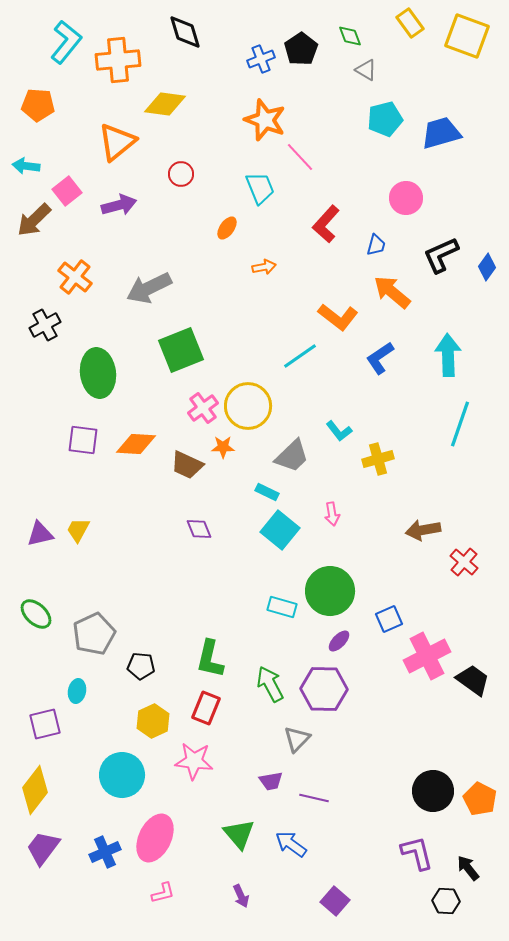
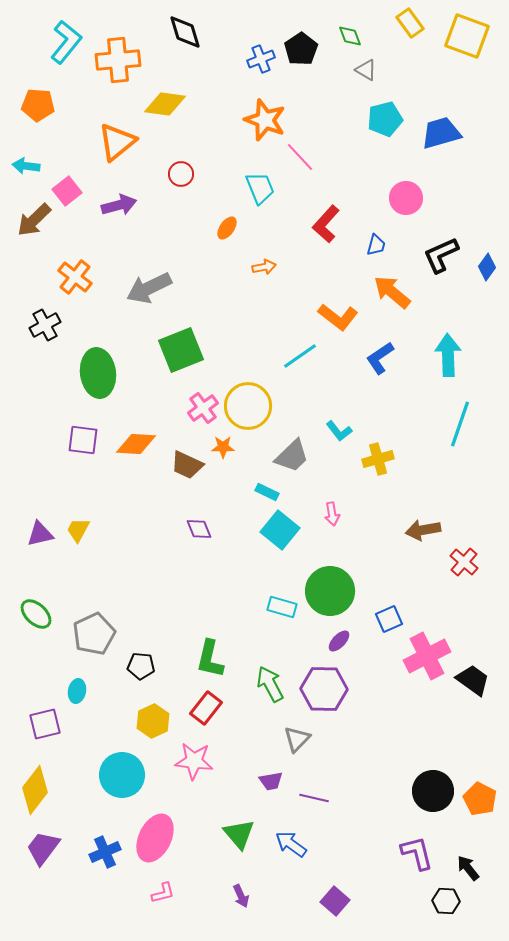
red rectangle at (206, 708): rotated 16 degrees clockwise
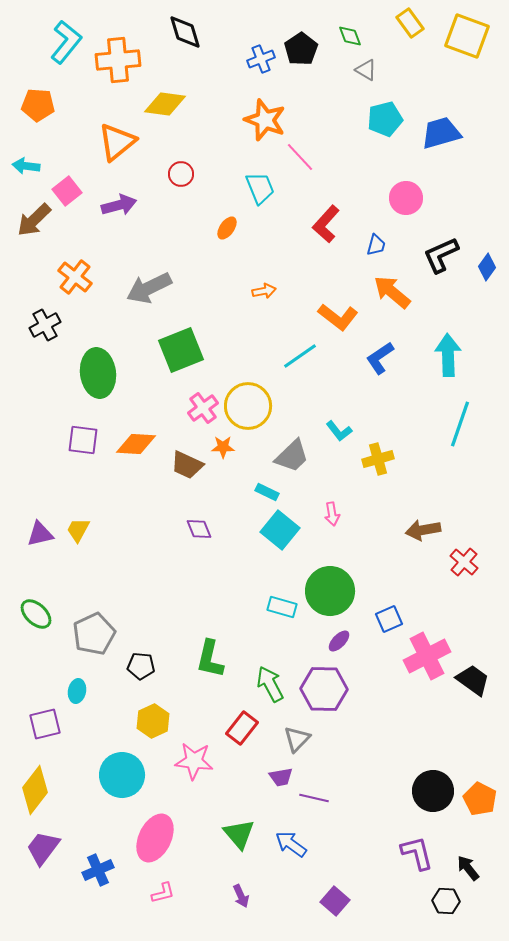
orange arrow at (264, 267): moved 24 px down
red rectangle at (206, 708): moved 36 px right, 20 px down
purple trapezoid at (271, 781): moved 10 px right, 4 px up
blue cross at (105, 852): moved 7 px left, 18 px down
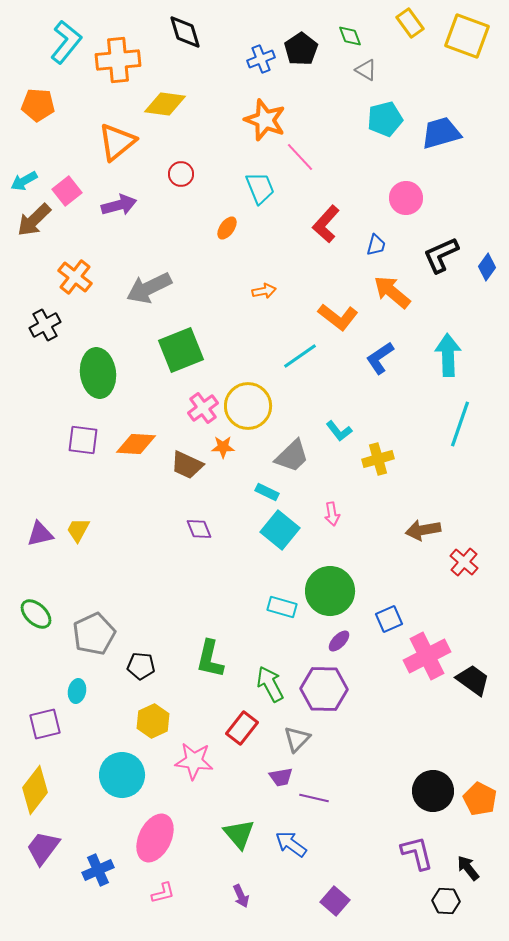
cyan arrow at (26, 166): moved 2 px left, 15 px down; rotated 36 degrees counterclockwise
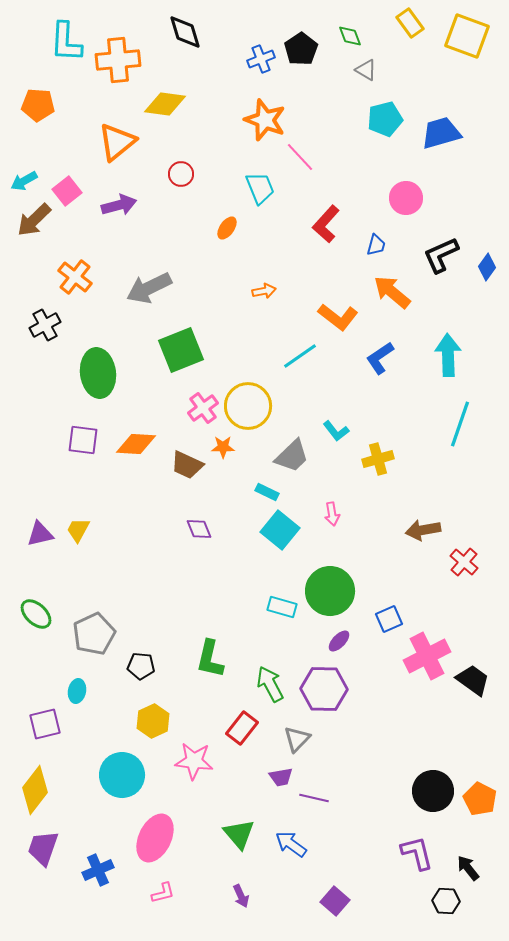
cyan L-shape at (66, 42): rotated 144 degrees clockwise
cyan L-shape at (339, 431): moved 3 px left
purple trapezoid at (43, 848): rotated 18 degrees counterclockwise
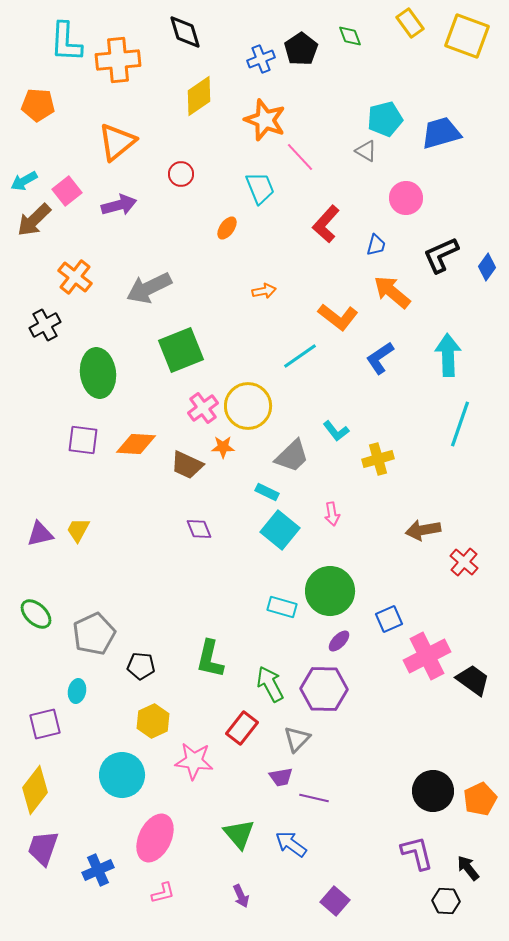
gray triangle at (366, 70): moved 81 px down
yellow diamond at (165, 104): moved 34 px right, 8 px up; rotated 42 degrees counterclockwise
orange pentagon at (480, 799): rotated 20 degrees clockwise
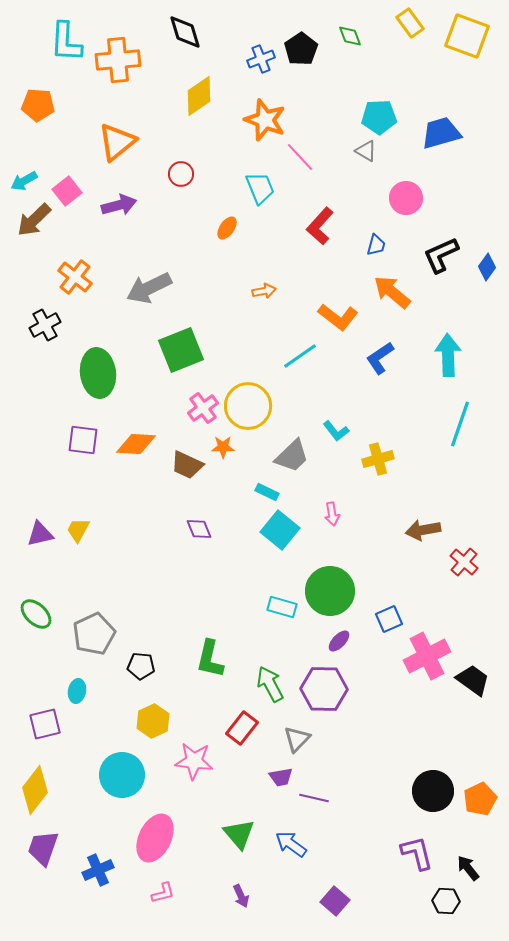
cyan pentagon at (385, 119): moved 6 px left, 2 px up; rotated 12 degrees clockwise
red L-shape at (326, 224): moved 6 px left, 2 px down
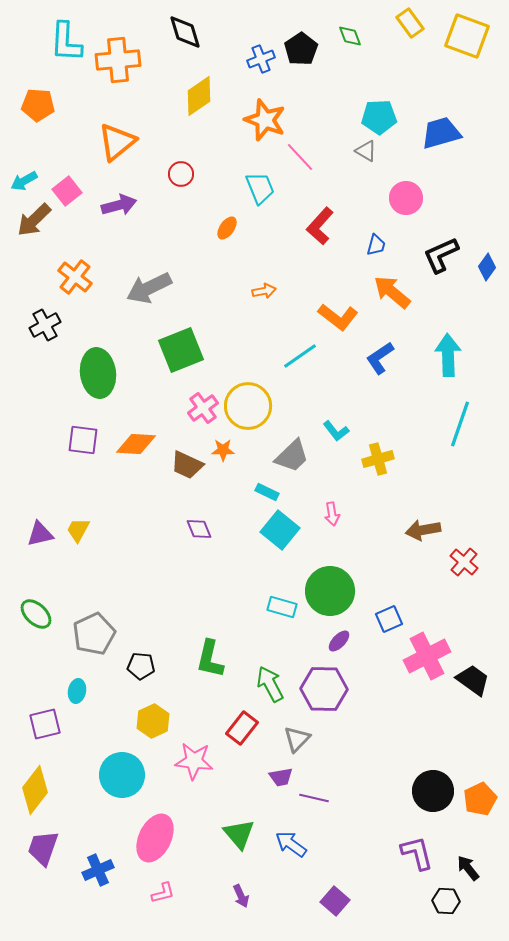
orange star at (223, 447): moved 3 px down
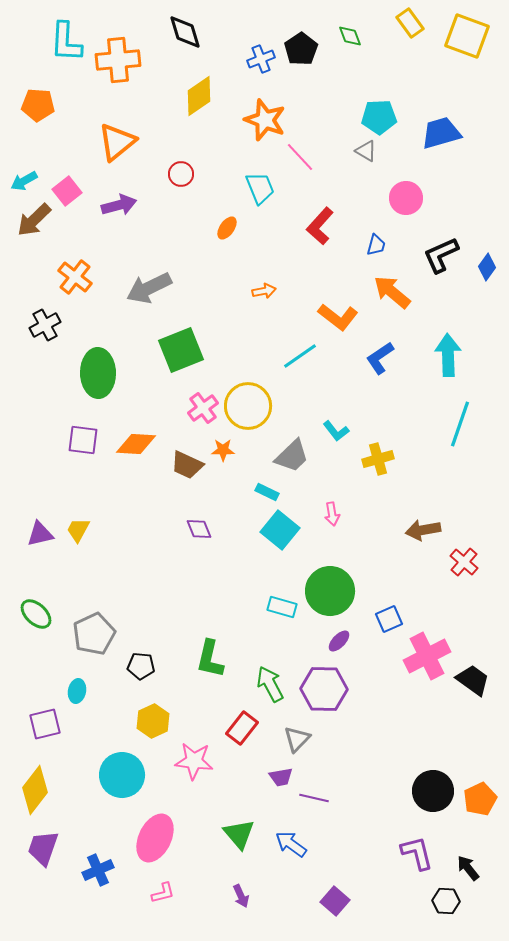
green ellipse at (98, 373): rotated 6 degrees clockwise
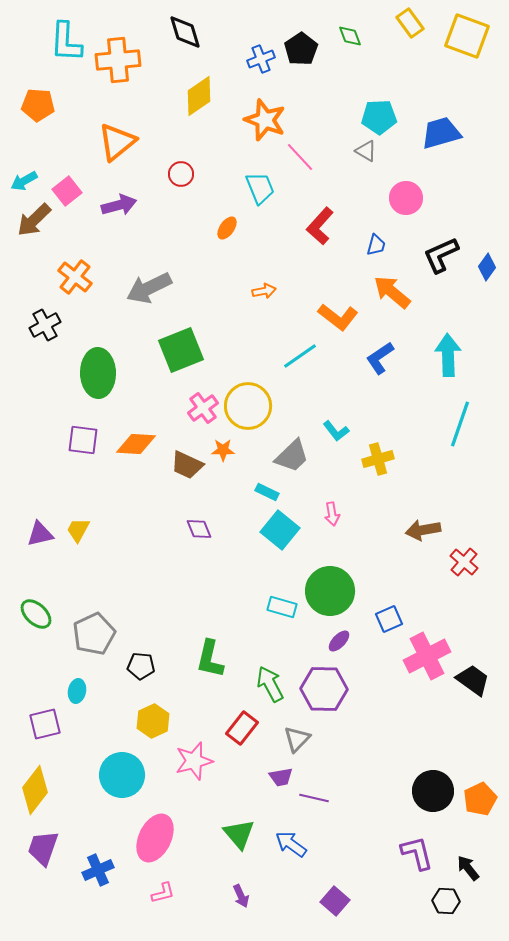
pink star at (194, 761): rotated 21 degrees counterclockwise
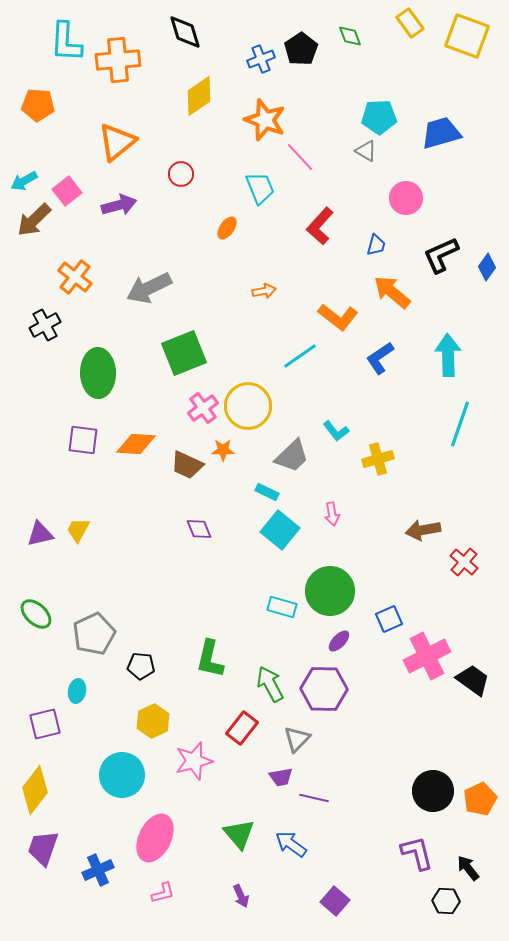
green square at (181, 350): moved 3 px right, 3 px down
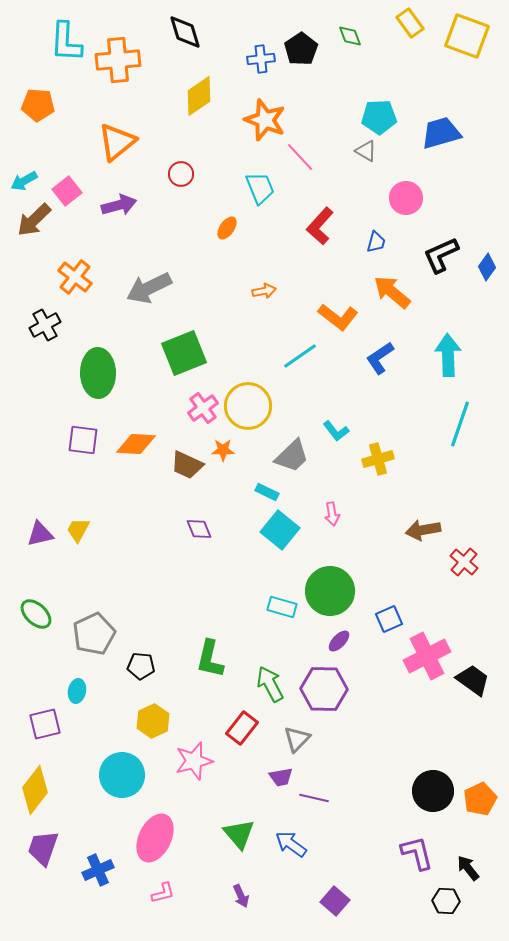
blue cross at (261, 59): rotated 16 degrees clockwise
blue trapezoid at (376, 245): moved 3 px up
